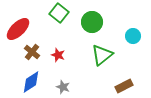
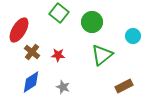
red ellipse: moved 1 px right, 1 px down; rotated 15 degrees counterclockwise
red star: rotated 16 degrees counterclockwise
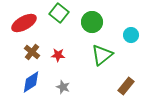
red ellipse: moved 5 px right, 7 px up; rotated 30 degrees clockwise
cyan circle: moved 2 px left, 1 px up
brown rectangle: moved 2 px right; rotated 24 degrees counterclockwise
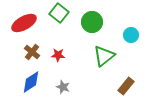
green triangle: moved 2 px right, 1 px down
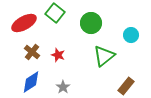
green square: moved 4 px left
green circle: moved 1 px left, 1 px down
red star: rotated 16 degrees clockwise
gray star: rotated 16 degrees clockwise
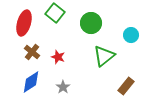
red ellipse: rotated 45 degrees counterclockwise
red star: moved 2 px down
